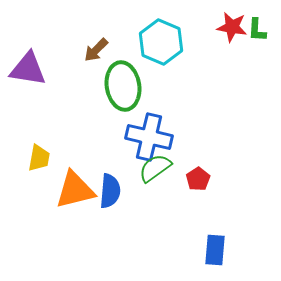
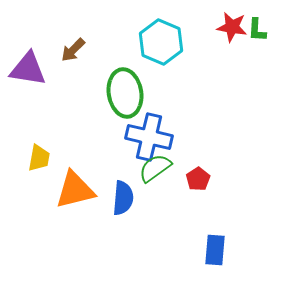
brown arrow: moved 23 px left
green ellipse: moved 2 px right, 7 px down
blue semicircle: moved 13 px right, 7 px down
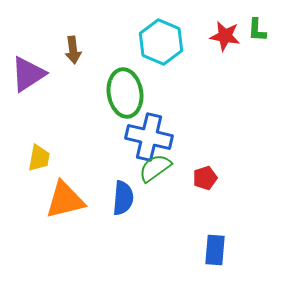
red star: moved 7 px left, 9 px down
brown arrow: rotated 52 degrees counterclockwise
purple triangle: moved 5 px down; rotated 42 degrees counterclockwise
red pentagon: moved 7 px right, 1 px up; rotated 15 degrees clockwise
orange triangle: moved 10 px left, 10 px down
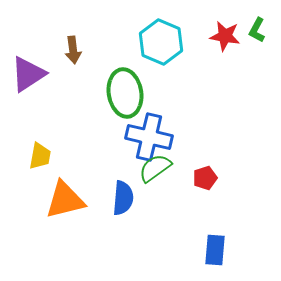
green L-shape: rotated 25 degrees clockwise
yellow trapezoid: moved 1 px right, 2 px up
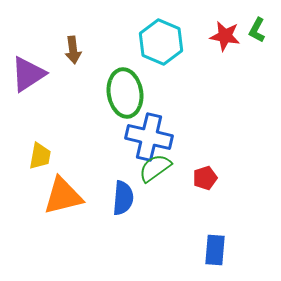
orange triangle: moved 2 px left, 4 px up
